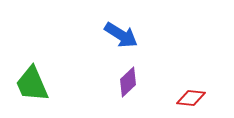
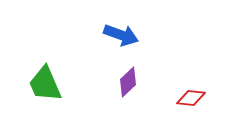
blue arrow: rotated 12 degrees counterclockwise
green trapezoid: moved 13 px right
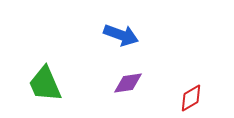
purple diamond: moved 1 px down; rotated 36 degrees clockwise
red diamond: rotated 36 degrees counterclockwise
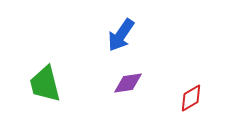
blue arrow: rotated 104 degrees clockwise
green trapezoid: rotated 9 degrees clockwise
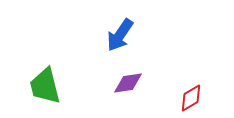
blue arrow: moved 1 px left
green trapezoid: moved 2 px down
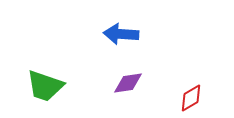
blue arrow: moved 1 px right, 1 px up; rotated 60 degrees clockwise
green trapezoid: rotated 57 degrees counterclockwise
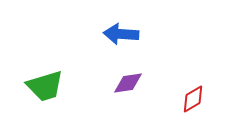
green trapezoid: rotated 36 degrees counterclockwise
red diamond: moved 2 px right, 1 px down
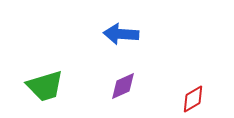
purple diamond: moved 5 px left, 3 px down; rotated 16 degrees counterclockwise
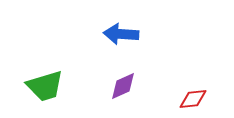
red diamond: rotated 24 degrees clockwise
